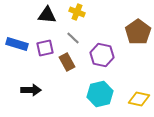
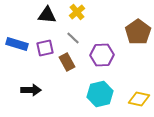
yellow cross: rotated 28 degrees clockwise
purple hexagon: rotated 15 degrees counterclockwise
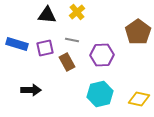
gray line: moved 1 px left, 2 px down; rotated 32 degrees counterclockwise
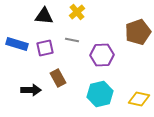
black triangle: moved 3 px left, 1 px down
brown pentagon: rotated 15 degrees clockwise
brown rectangle: moved 9 px left, 16 px down
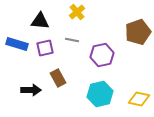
black triangle: moved 4 px left, 5 px down
purple hexagon: rotated 10 degrees counterclockwise
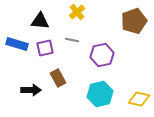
brown pentagon: moved 4 px left, 11 px up
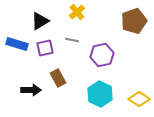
black triangle: rotated 36 degrees counterclockwise
cyan hexagon: rotated 20 degrees counterclockwise
yellow diamond: rotated 20 degrees clockwise
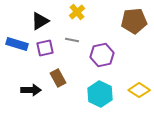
brown pentagon: rotated 15 degrees clockwise
yellow diamond: moved 9 px up
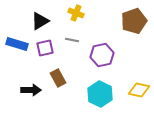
yellow cross: moved 1 px left, 1 px down; rotated 28 degrees counterclockwise
brown pentagon: rotated 15 degrees counterclockwise
yellow diamond: rotated 20 degrees counterclockwise
